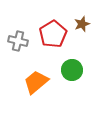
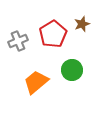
gray cross: rotated 36 degrees counterclockwise
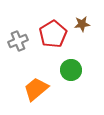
brown star: rotated 14 degrees clockwise
green circle: moved 1 px left
orange trapezoid: moved 7 px down
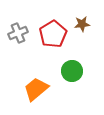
gray cross: moved 8 px up
green circle: moved 1 px right, 1 px down
